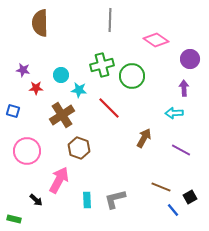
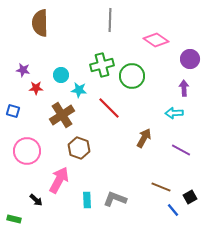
gray L-shape: rotated 35 degrees clockwise
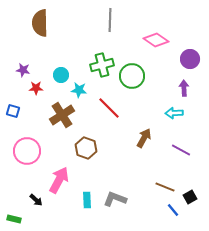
brown hexagon: moved 7 px right
brown line: moved 4 px right
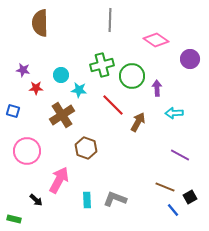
purple arrow: moved 27 px left
red line: moved 4 px right, 3 px up
brown arrow: moved 6 px left, 16 px up
purple line: moved 1 px left, 5 px down
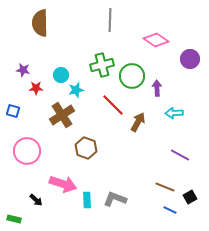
cyan star: moved 3 px left; rotated 21 degrees counterclockwise
pink arrow: moved 4 px right, 4 px down; rotated 80 degrees clockwise
blue line: moved 3 px left; rotated 24 degrees counterclockwise
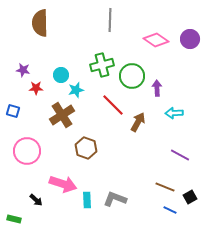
purple circle: moved 20 px up
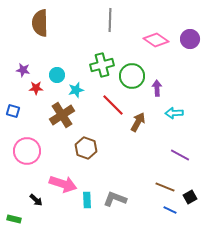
cyan circle: moved 4 px left
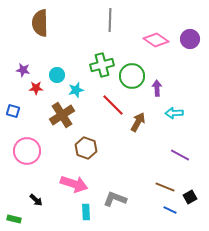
pink arrow: moved 11 px right
cyan rectangle: moved 1 px left, 12 px down
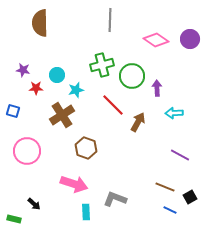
black arrow: moved 2 px left, 4 px down
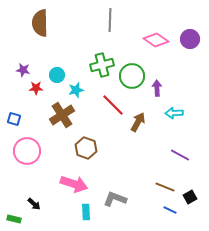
blue square: moved 1 px right, 8 px down
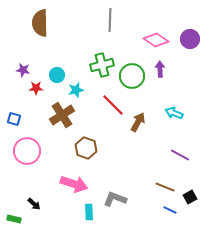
purple arrow: moved 3 px right, 19 px up
cyan arrow: rotated 24 degrees clockwise
cyan rectangle: moved 3 px right
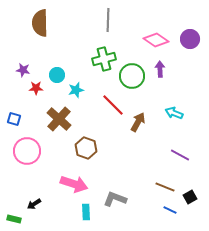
gray line: moved 2 px left
green cross: moved 2 px right, 6 px up
brown cross: moved 3 px left, 4 px down; rotated 15 degrees counterclockwise
black arrow: rotated 104 degrees clockwise
cyan rectangle: moved 3 px left
